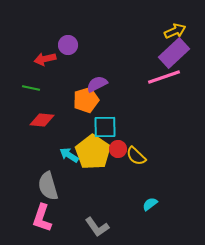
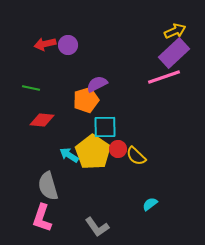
red arrow: moved 15 px up
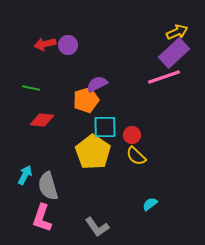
yellow arrow: moved 2 px right, 1 px down
red circle: moved 14 px right, 14 px up
cyan arrow: moved 44 px left, 20 px down; rotated 84 degrees clockwise
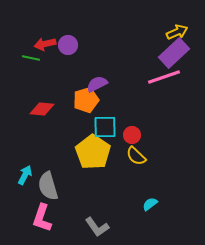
green line: moved 30 px up
red diamond: moved 11 px up
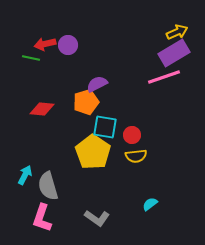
purple rectangle: rotated 12 degrees clockwise
orange pentagon: moved 2 px down
cyan square: rotated 10 degrees clockwise
yellow semicircle: rotated 50 degrees counterclockwise
gray L-shape: moved 9 px up; rotated 20 degrees counterclockwise
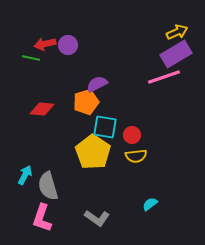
purple rectangle: moved 2 px right, 1 px down
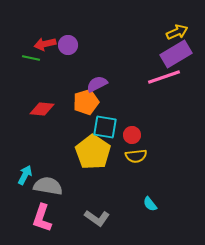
gray semicircle: rotated 116 degrees clockwise
cyan semicircle: rotated 91 degrees counterclockwise
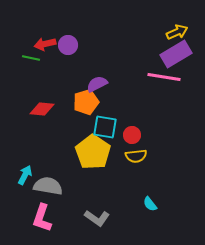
pink line: rotated 28 degrees clockwise
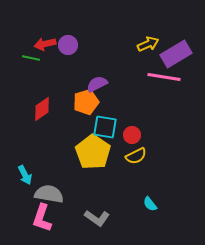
yellow arrow: moved 29 px left, 12 px down
red diamond: rotated 40 degrees counterclockwise
yellow semicircle: rotated 20 degrees counterclockwise
cyan arrow: rotated 126 degrees clockwise
gray semicircle: moved 1 px right, 8 px down
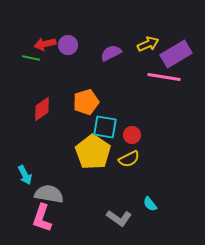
purple semicircle: moved 14 px right, 31 px up
yellow semicircle: moved 7 px left, 3 px down
gray L-shape: moved 22 px right
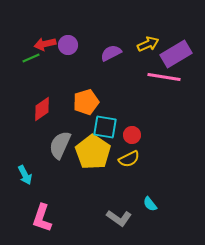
green line: rotated 36 degrees counterclockwise
gray semicircle: moved 11 px right, 49 px up; rotated 76 degrees counterclockwise
